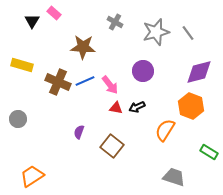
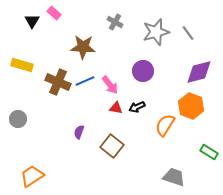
orange semicircle: moved 5 px up
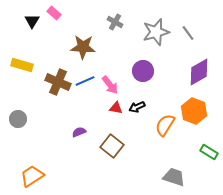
purple diamond: rotated 16 degrees counterclockwise
orange hexagon: moved 3 px right, 5 px down
purple semicircle: rotated 48 degrees clockwise
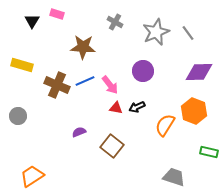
pink rectangle: moved 3 px right, 1 px down; rotated 24 degrees counterclockwise
gray star: rotated 8 degrees counterclockwise
purple diamond: rotated 28 degrees clockwise
brown cross: moved 1 px left, 3 px down
gray circle: moved 3 px up
green rectangle: rotated 18 degrees counterclockwise
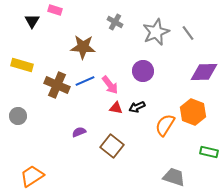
pink rectangle: moved 2 px left, 4 px up
purple diamond: moved 5 px right
orange hexagon: moved 1 px left, 1 px down
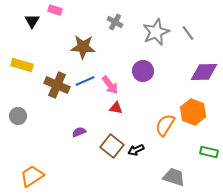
black arrow: moved 1 px left, 43 px down
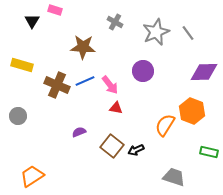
orange hexagon: moved 1 px left, 1 px up
